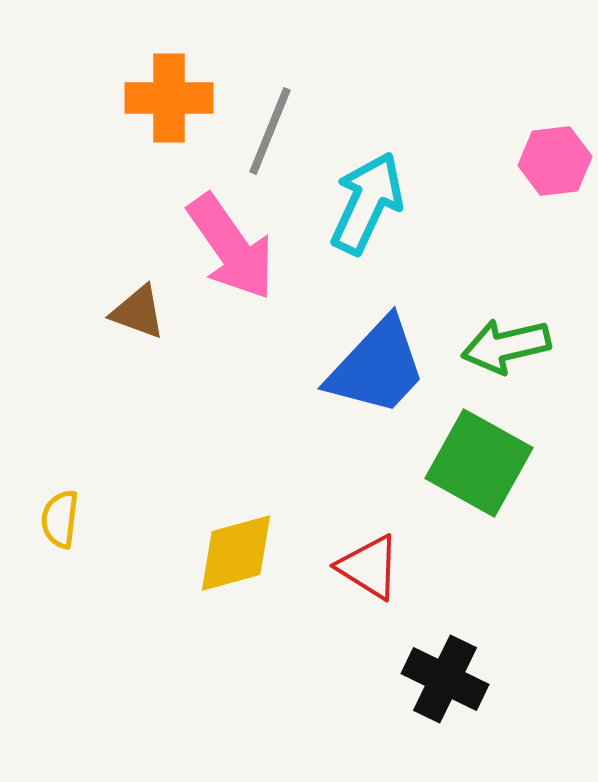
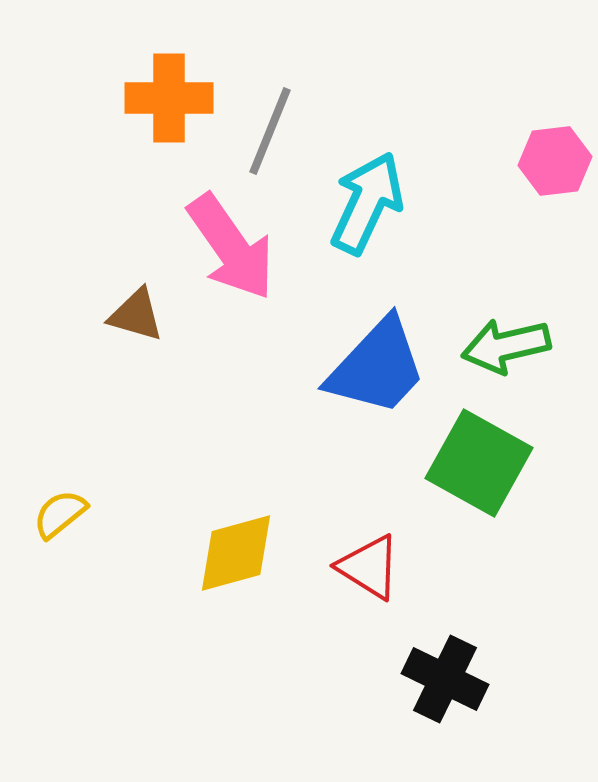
brown triangle: moved 2 px left, 3 px down; rotated 4 degrees counterclockwise
yellow semicircle: moved 5 px up; rotated 44 degrees clockwise
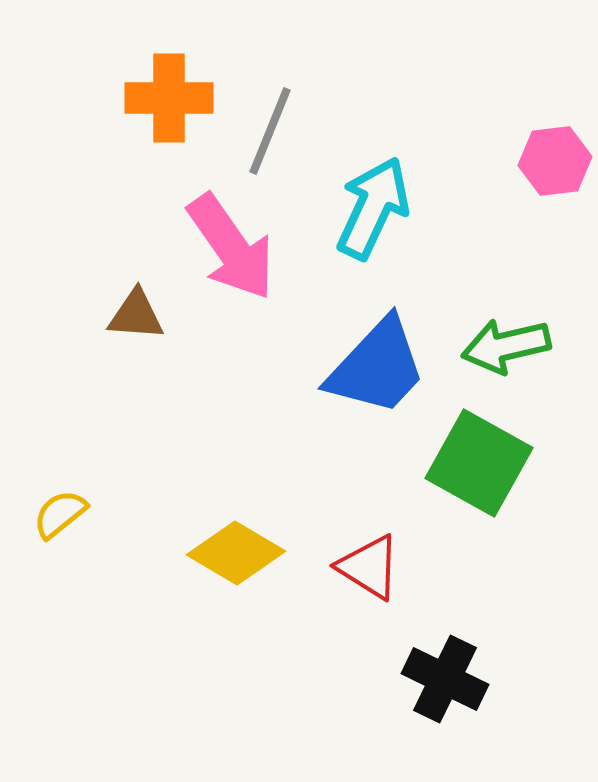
cyan arrow: moved 6 px right, 5 px down
brown triangle: rotated 12 degrees counterclockwise
yellow diamond: rotated 46 degrees clockwise
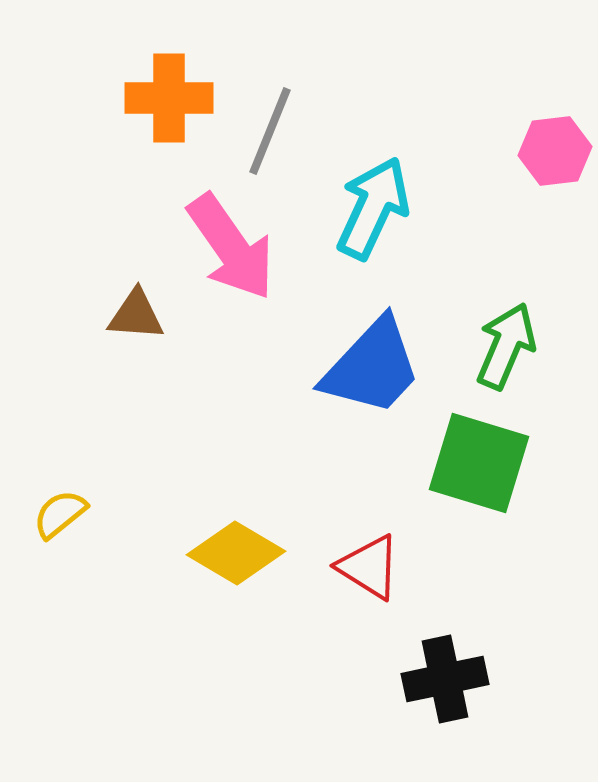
pink hexagon: moved 10 px up
green arrow: rotated 126 degrees clockwise
blue trapezoid: moved 5 px left
green square: rotated 12 degrees counterclockwise
black cross: rotated 38 degrees counterclockwise
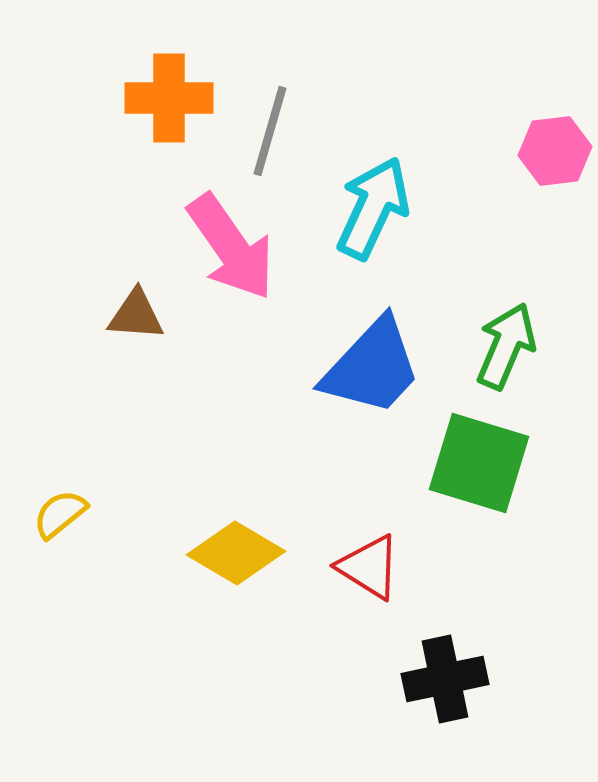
gray line: rotated 6 degrees counterclockwise
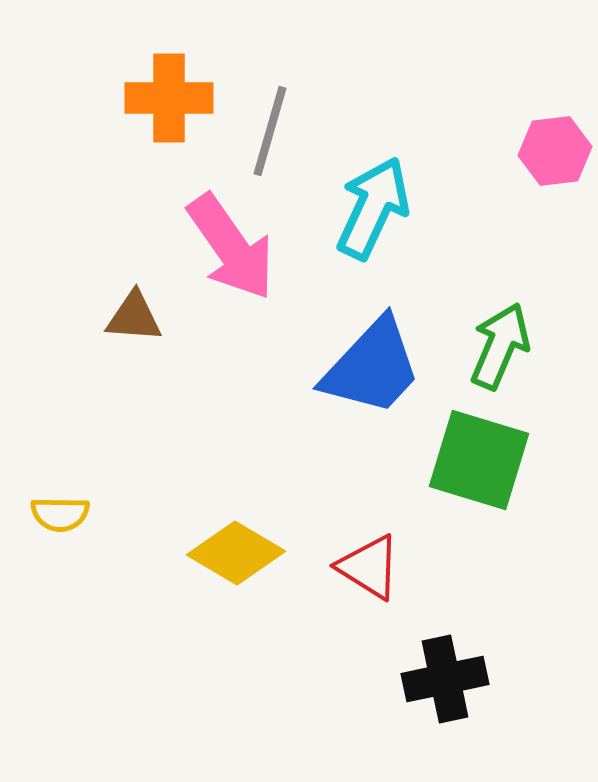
brown triangle: moved 2 px left, 2 px down
green arrow: moved 6 px left
green square: moved 3 px up
yellow semicircle: rotated 140 degrees counterclockwise
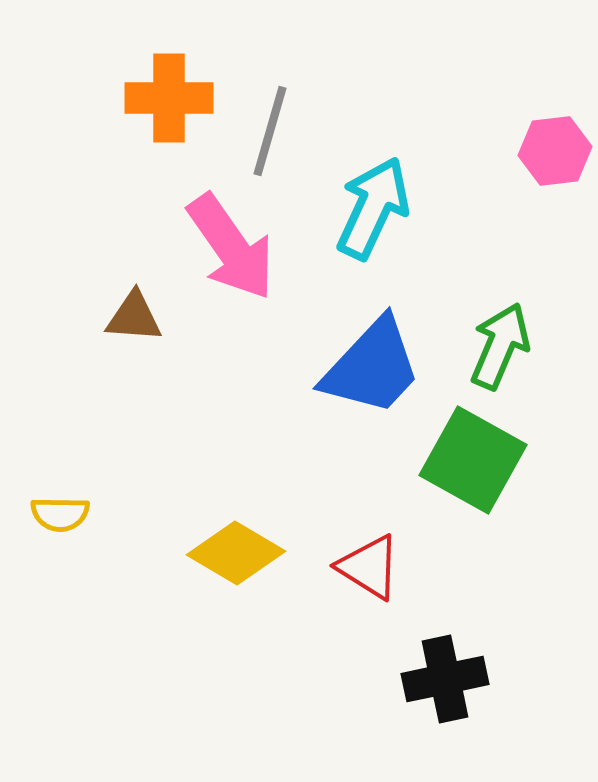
green square: moved 6 px left; rotated 12 degrees clockwise
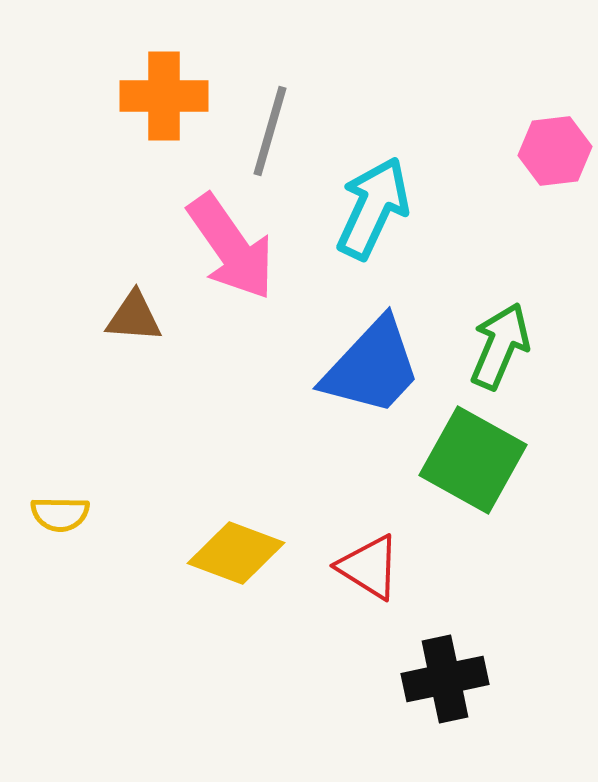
orange cross: moved 5 px left, 2 px up
yellow diamond: rotated 10 degrees counterclockwise
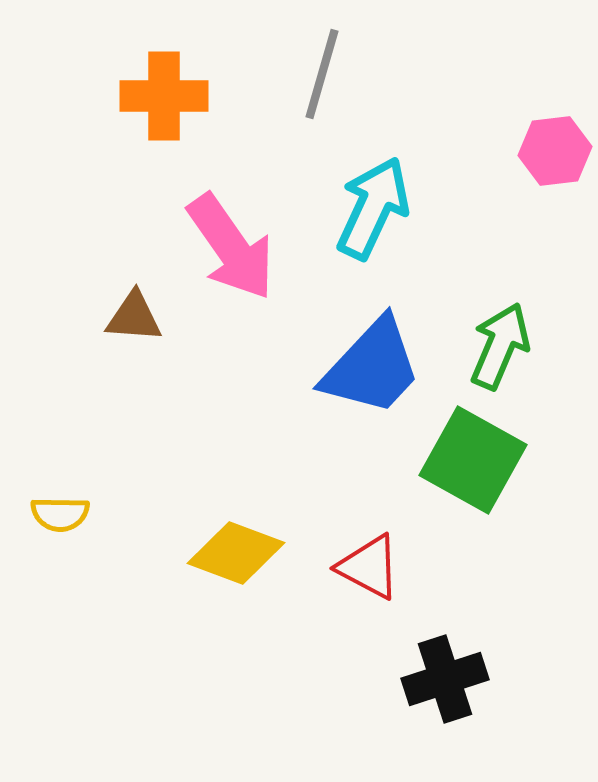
gray line: moved 52 px right, 57 px up
red triangle: rotated 4 degrees counterclockwise
black cross: rotated 6 degrees counterclockwise
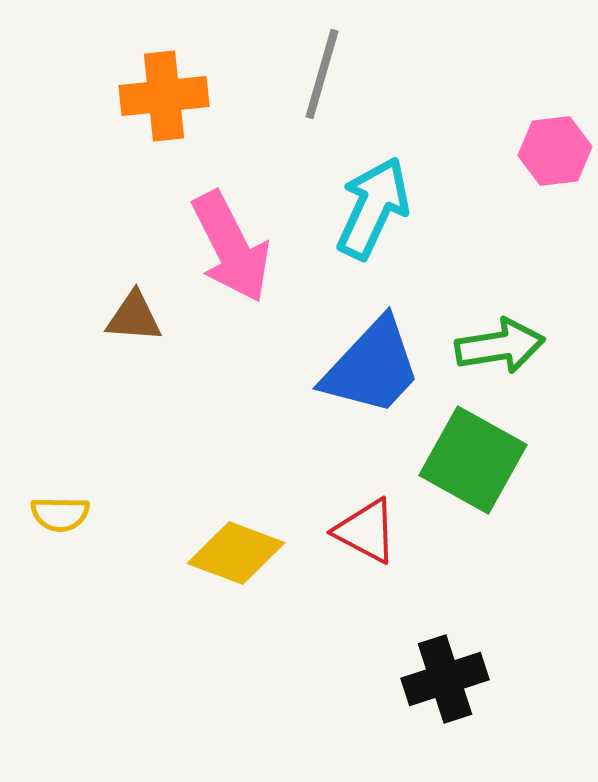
orange cross: rotated 6 degrees counterclockwise
pink arrow: rotated 8 degrees clockwise
green arrow: rotated 58 degrees clockwise
red triangle: moved 3 px left, 36 px up
